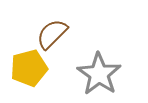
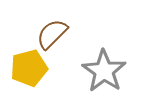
gray star: moved 5 px right, 3 px up
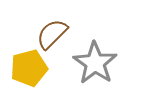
gray star: moved 9 px left, 8 px up
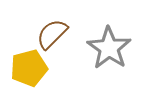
gray star: moved 14 px right, 15 px up
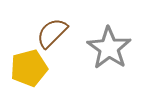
brown semicircle: moved 1 px up
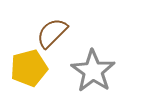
gray star: moved 16 px left, 23 px down
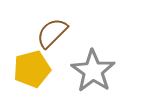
yellow pentagon: moved 3 px right, 1 px down
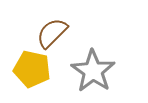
yellow pentagon: rotated 27 degrees clockwise
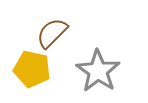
gray star: moved 5 px right
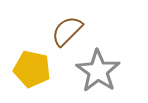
brown semicircle: moved 15 px right, 2 px up
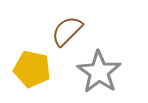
gray star: moved 1 px right, 1 px down
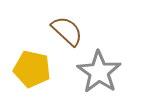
brown semicircle: rotated 88 degrees clockwise
